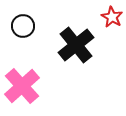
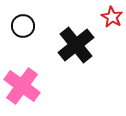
pink cross: rotated 12 degrees counterclockwise
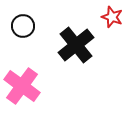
red star: rotated 10 degrees counterclockwise
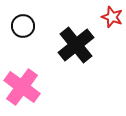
pink cross: moved 1 px down
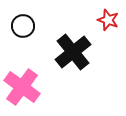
red star: moved 4 px left, 3 px down
black cross: moved 3 px left, 7 px down
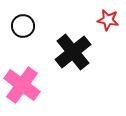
red star: rotated 10 degrees counterclockwise
pink cross: moved 2 px up
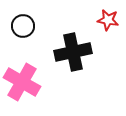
black cross: rotated 27 degrees clockwise
pink cross: moved 3 px up; rotated 6 degrees counterclockwise
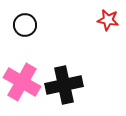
black circle: moved 2 px right, 1 px up
black cross: moved 9 px left, 33 px down
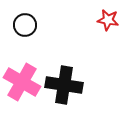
black cross: rotated 21 degrees clockwise
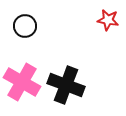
black circle: moved 1 px down
black cross: moved 2 px right; rotated 12 degrees clockwise
